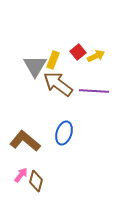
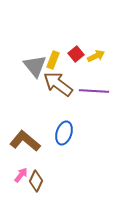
red square: moved 2 px left, 2 px down
gray triangle: rotated 10 degrees counterclockwise
brown diamond: rotated 10 degrees clockwise
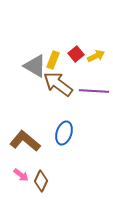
gray triangle: rotated 20 degrees counterclockwise
pink arrow: rotated 91 degrees clockwise
brown diamond: moved 5 px right
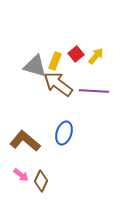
yellow arrow: rotated 24 degrees counterclockwise
yellow rectangle: moved 2 px right, 1 px down
gray triangle: rotated 15 degrees counterclockwise
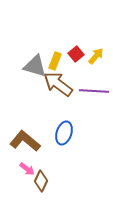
pink arrow: moved 6 px right, 6 px up
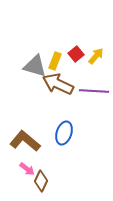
brown arrow: rotated 12 degrees counterclockwise
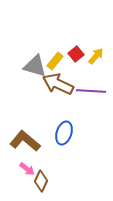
yellow rectangle: rotated 18 degrees clockwise
purple line: moved 3 px left
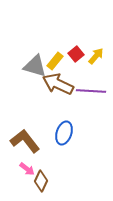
brown L-shape: rotated 12 degrees clockwise
